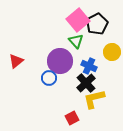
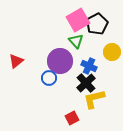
pink square: rotated 10 degrees clockwise
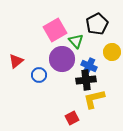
pink square: moved 23 px left, 10 px down
purple circle: moved 2 px right, 2 px up
blue circle: moved 10 px left, 3 px up
black cross: moved 3 px up; rotated 36 degrees clockwise
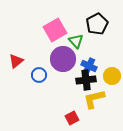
yellow circle: moved 24 px down
purple circle: moved 1 px right
